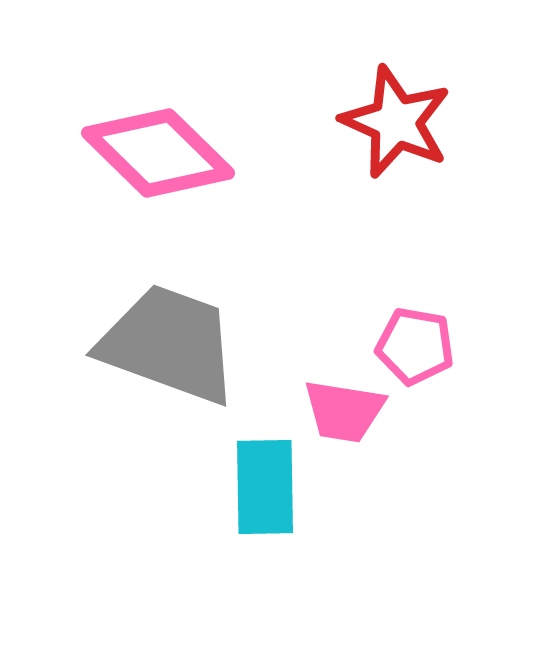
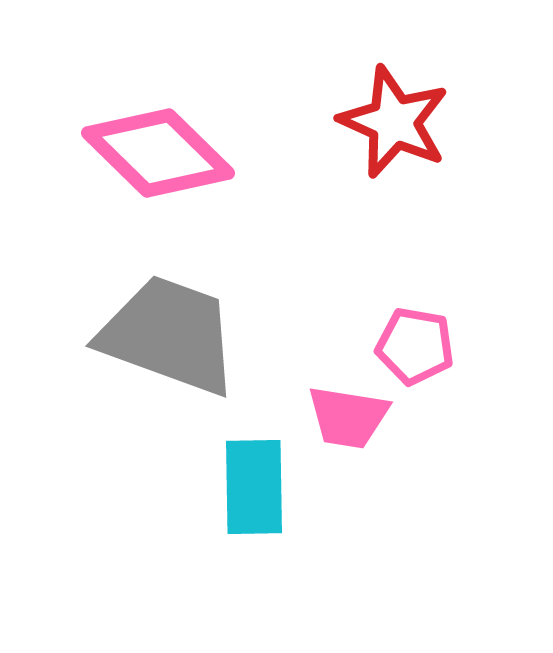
red star: moved 2 px left
gray trapezoid: moved 9 px up
pink trapezoid: moved 4 px right, 6 px down
cyan rectangle: moved 11 px left
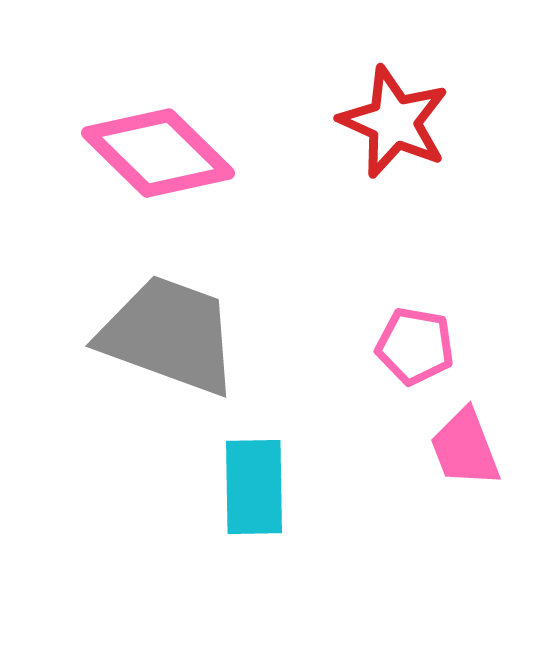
pink trapezoid: moved 117 px right, 31 px down; rotated 60 degrees clockwise
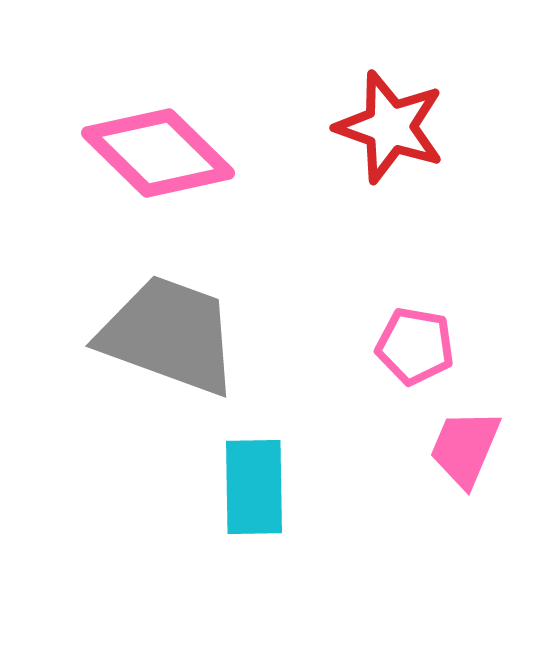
red star: moved 4 px left, 5 px down; rotated 5 degrees counterclockwise
pink trapezoid: rotated 44 degrees clockwise
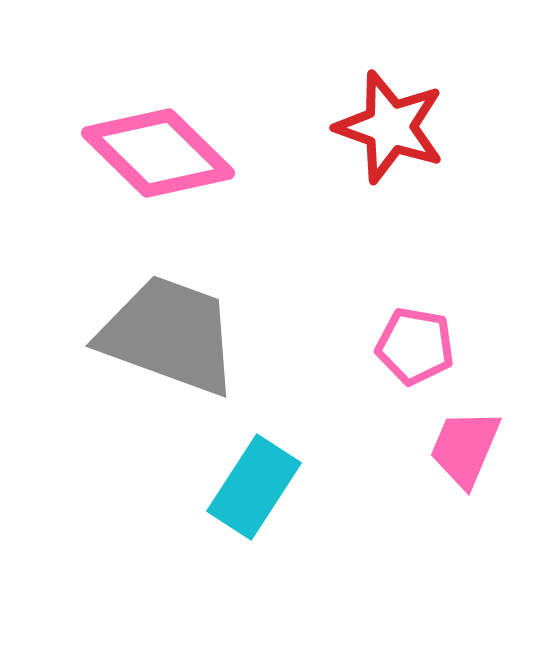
cyan rectangle: rotated 34 degrees clockwise
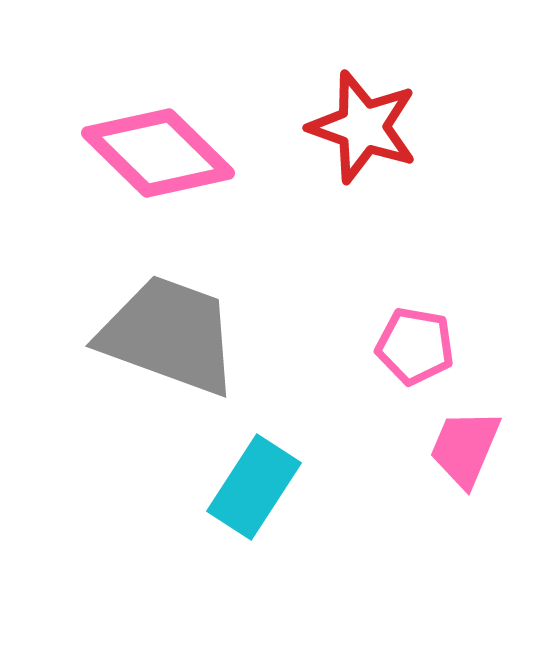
red star: moved 27 px left
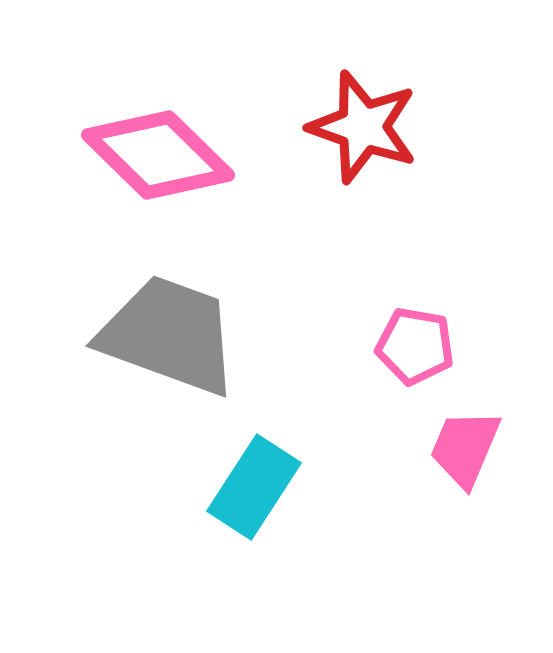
pink diamond: moved 2 px down
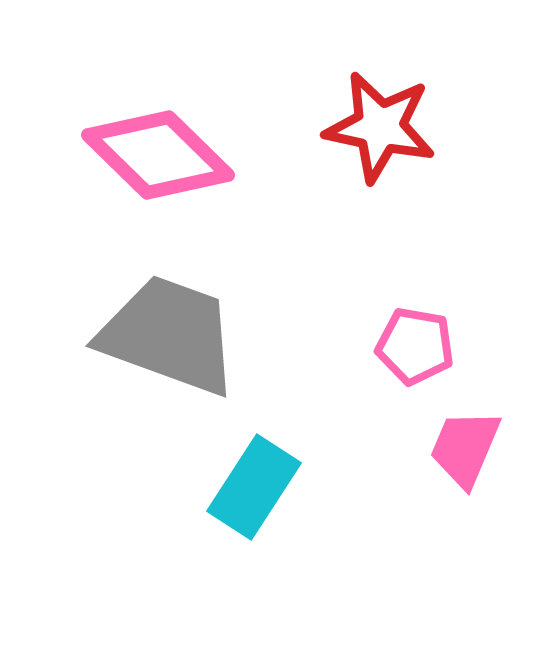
red star: moved 17 px right; rotated 7 degrees counterclockwise
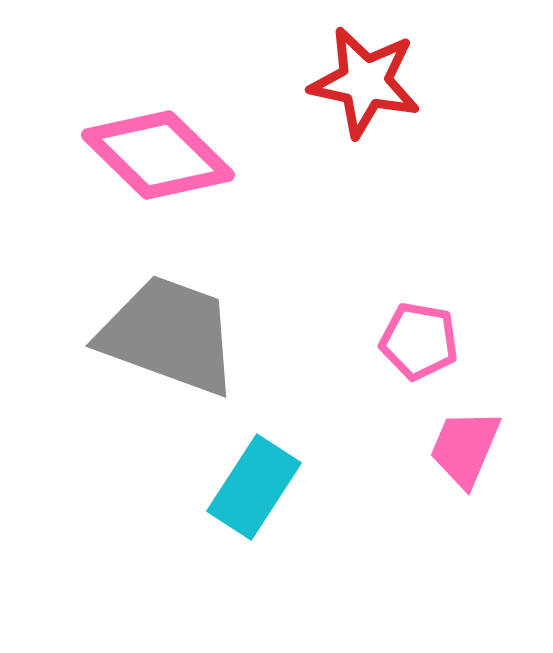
red star: moved 15 px left, 45 px up
pink pentagon: moved 4 px right, 5 px up
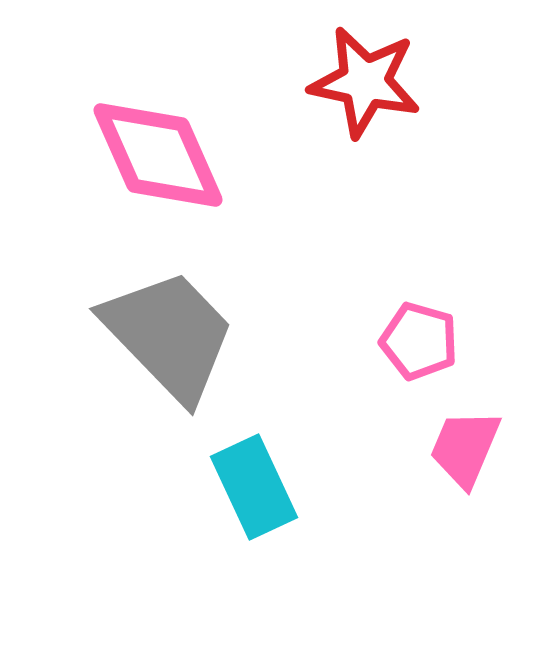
pink diamond: rotated 22 degrees clockwise
gray trapezoid: rotated 26 degrees clockwise
pink pentagon: rotated 6 degrees clockwise
cyan rectangle: rotated 58 degrees counterclockwise
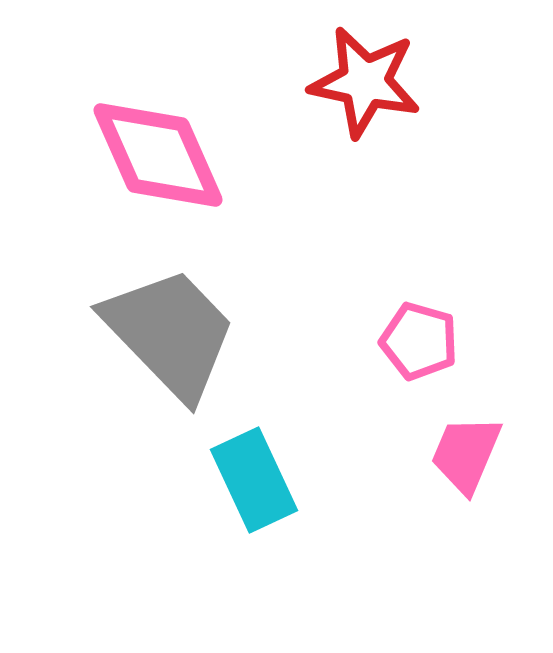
gray trapezoid: moved 1 px right, 2 px up
pink trapezoid: moved 1 px right, 6 px down
cyan rectangle: moved 7 px up
